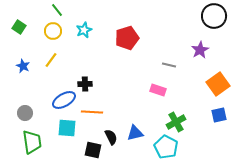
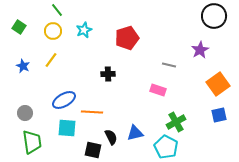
black cross: moved 23 px right, 10 px up
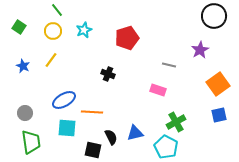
black cross: rotated 24 degrees clockwise
green trapezoid: moved 1 px left
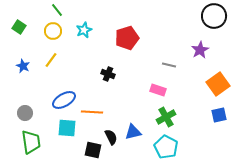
green cross: moved 10 px left, 5 px up
blue triangle: moved 2 px left, 1 px up
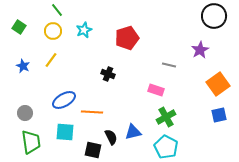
pink rectangle: moved 2 px left
cyan square: moved 2 px left, 4 px down
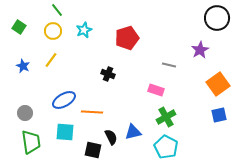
black circle: moved 3 px right, 2 px down
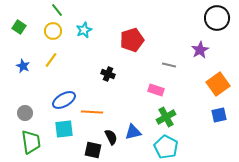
red pentagon: moved 5 px right, 2 px down
cyan square: moved 1 px left, 3 px up; rotated 12 degrees counterclockwise
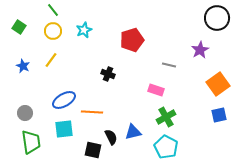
green line: moved 4 px left
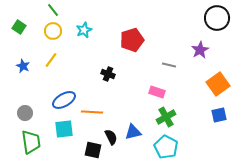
pink rectangle: moved 1 px right, 2 px down
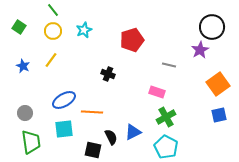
black circle: moved 5 px left, 9 px down
blue triangle: rotated 12 degrees counterclockwise
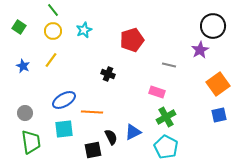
black circle: moved 1 px right, 1 px up
black square: rotated 24 degrees counterclockwise
